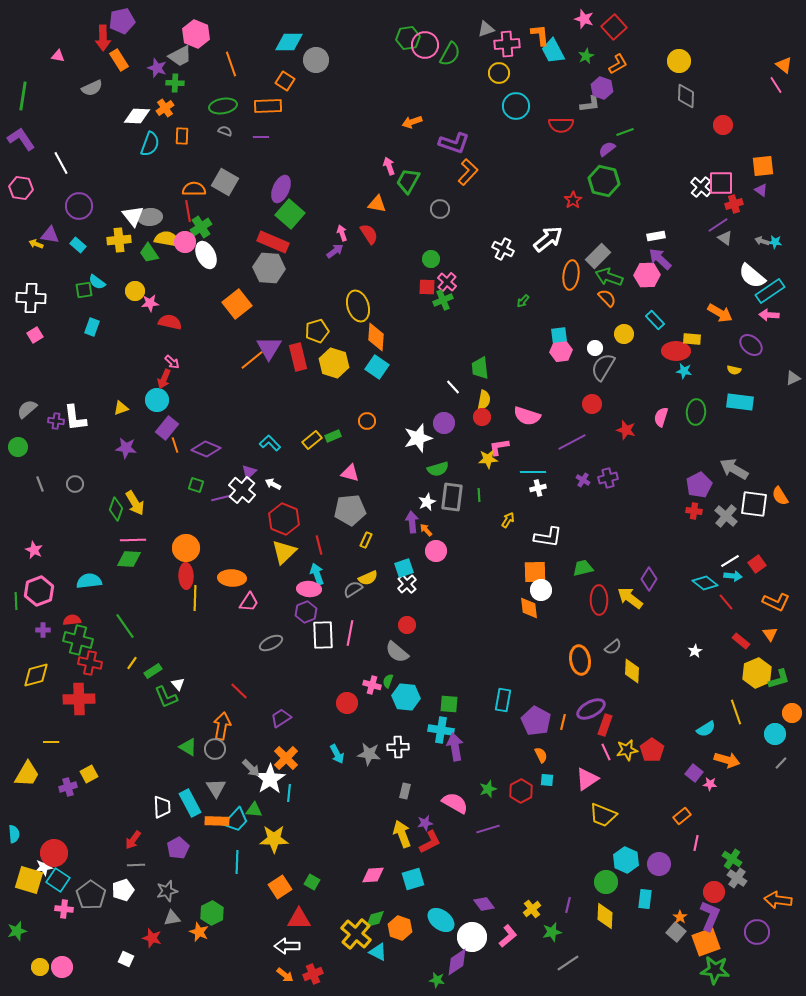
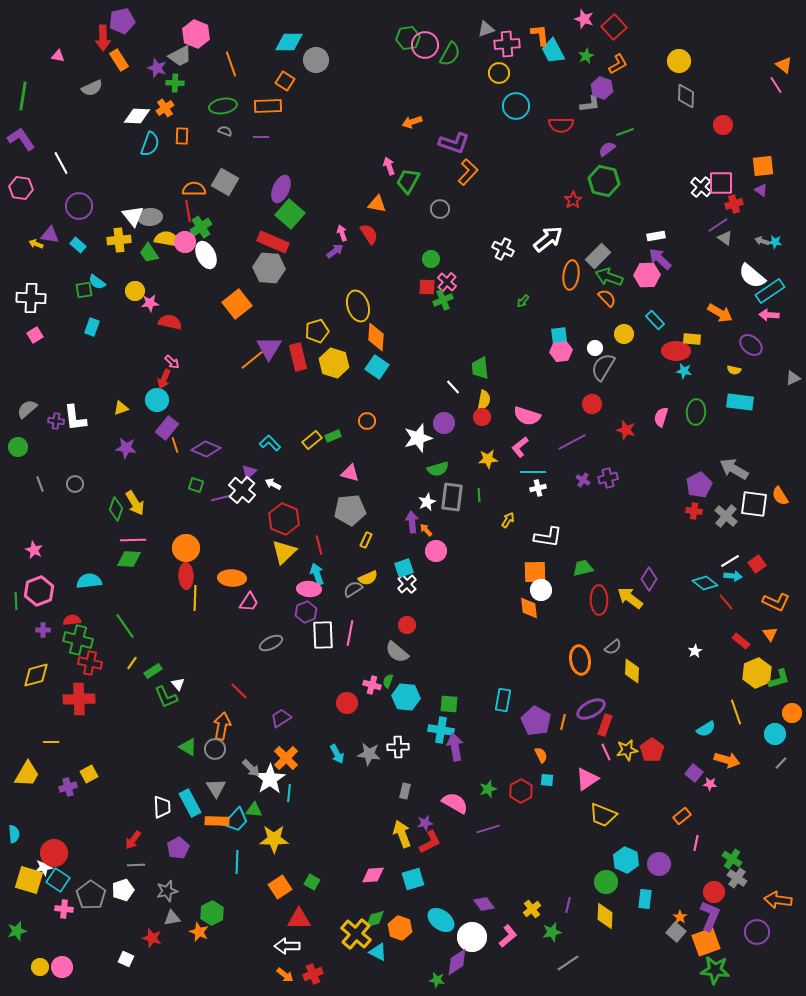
pink L-shape at (499, 447): moved 21 px right; rotated 30 degrees counterclockwise
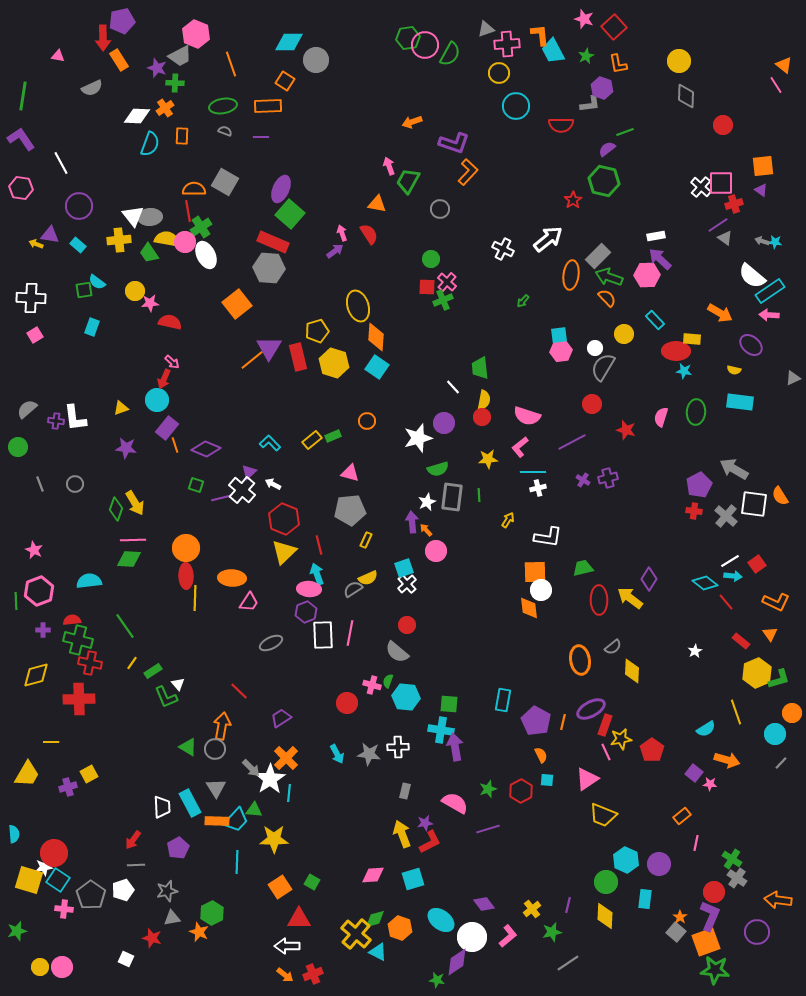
orange L-shape at (618, 64): rotated 110 degrees clockwise
yellow star at (627, 750): moved 6 px left, 11 px up
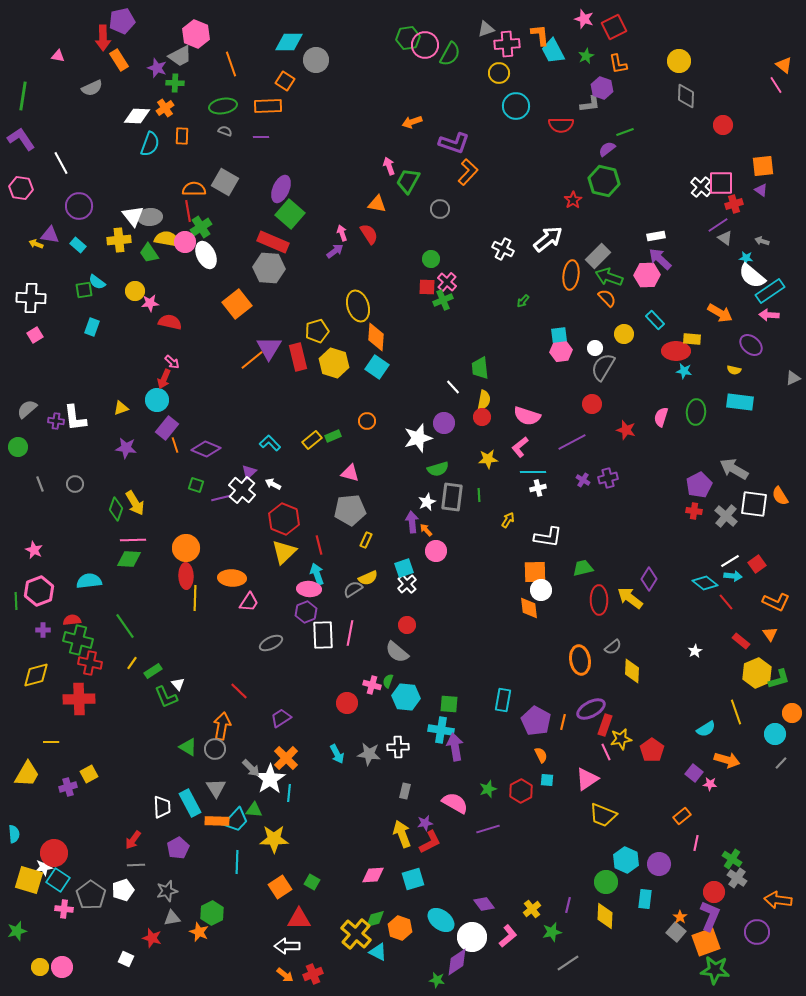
red square at (614, 27): rotated 15 degrees clockwise
cyan star at (775, 242): moved 29 px left, 16 px down
